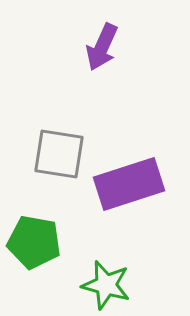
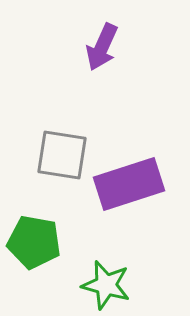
gray square: moved 3 px right, 1 px down
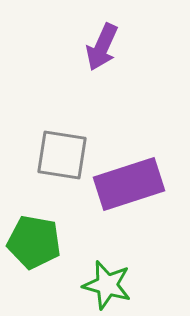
green star: moved 1 px right
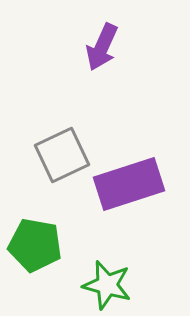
gray square: rotated 34 degrees counterclockwise
green pentagon: moved 1 px right, 3 px down
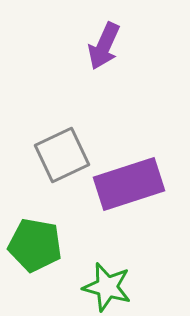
purple arrow: moved 2 px right, 1 px up
green star: moved 2 px down
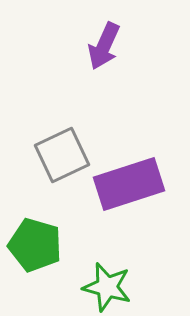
green pentagon: rotated 6 degrees clockwise
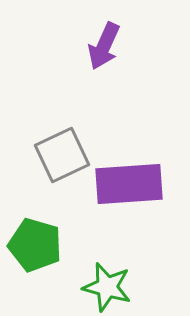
purple rectangle: rotated 14 degrees clockwise
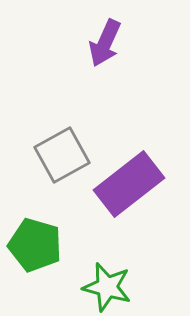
purple arrow: moved 1 px right, 3 px up
gray square: rotated 4 degrees counterclockwise
purple rectangle: rotated 34 degrees counterclockwise
